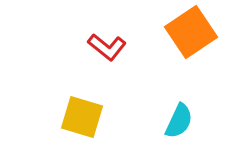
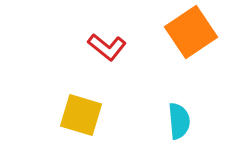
yellow square: moved 1 px left, 2 px up
cyan semicircle: rotated 30 degrees counterclockwise
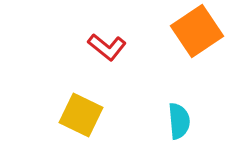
orange square: moved 6 px right, 1 px up
yellow square: rotated 9 degrees clockwise
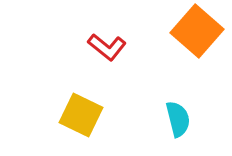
orange square: rotated 15 degrees counterclockwise
cyan semicircle: moved 1 px left, 2 px up; rotated 9 degrees counterclockwise
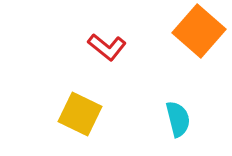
orange square: moved 2 px right
yellow square: moved 1 px left, 1 px up
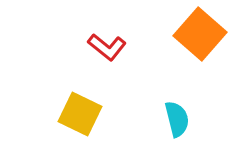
orange square: moved 1 px right, 3 px down
cyan semicircle: moved 1 px left
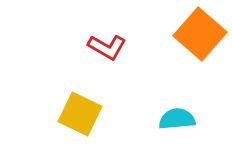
red L-shape: rotated 9 degrees counterclockwise
cyan semicircle: rotated 81 degrees counterclockwise
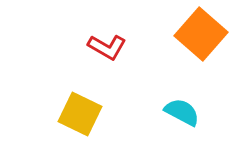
orange square: moved 1 px right
cyan semicircle: moved 5 px right, 7 px up; rotated 33 degrees clockwise
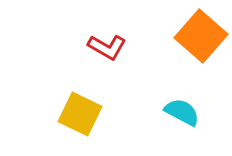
orange square: moved 2 px down
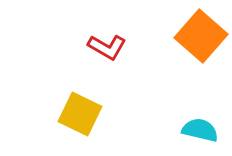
cyan semicircle: moved 18 px right, 18 px down; rotated 15 degrees counterclockwise
